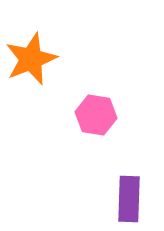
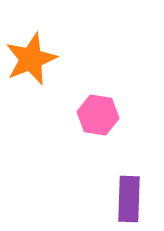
pink hexagon: moved 2 px right
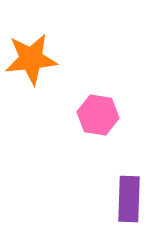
orange star: rotated 16 degrees clockwise
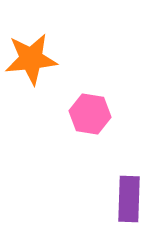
pink hexagon: moved 8 px left, 1 px up
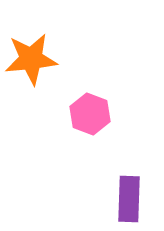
pink hexagon: rotated 12 degrees clockwise
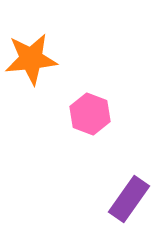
purple rectangle: rotated 33 degrees clockwise
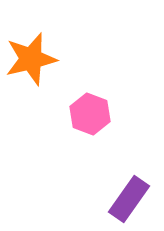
orange star: rotated 8 degrees counterclockwise
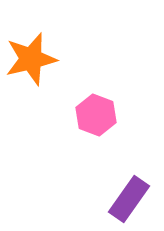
pink hexagon: moved 6 px right, 1 px down
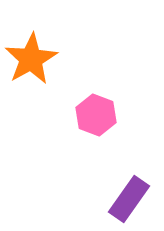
orange star: rotated 16 degrees counterclockwise
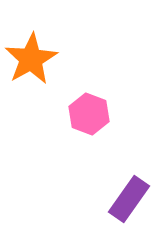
pink hexagon: moved 7 px left, 1 px up
